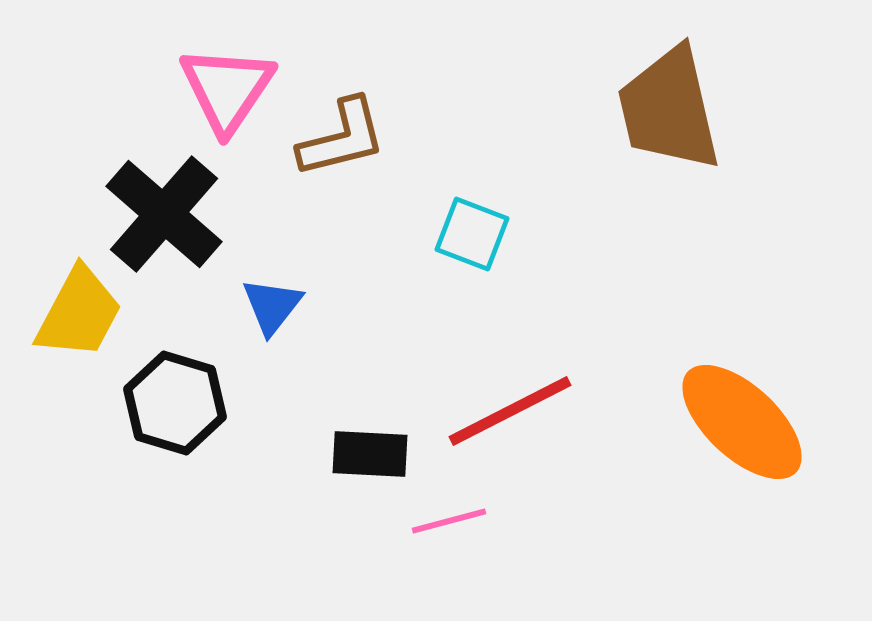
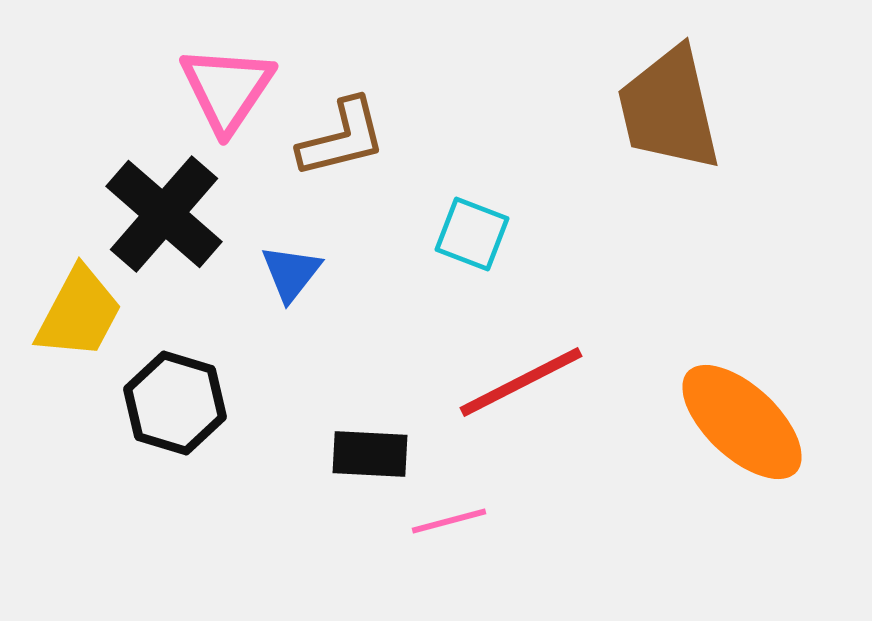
blue triangle: moved 19 px right, 33 px up
red line: moved 11 px right, 29 px up
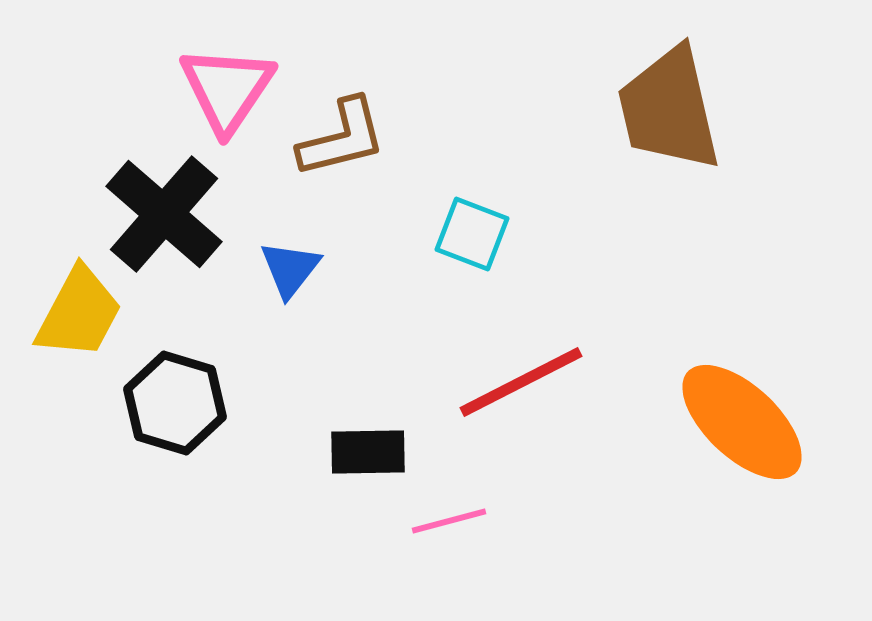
blue triangle: moved 1 px left, 4 px up
black rectangle: moved 2 px left, 2 px up; rotated 4 degrees counterclockwise
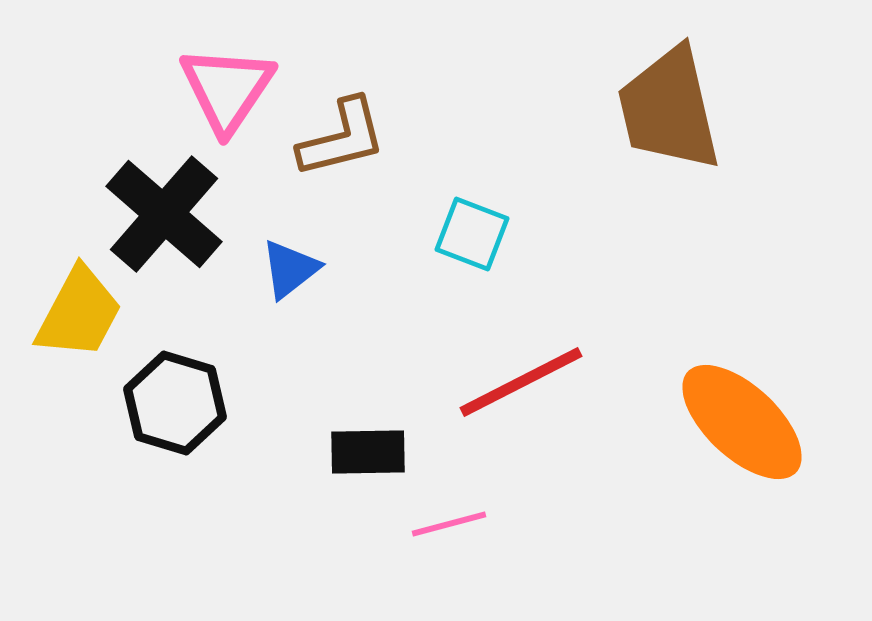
blue triangle: rotated 14 degrees clockwise
pink line: moved 3 px down
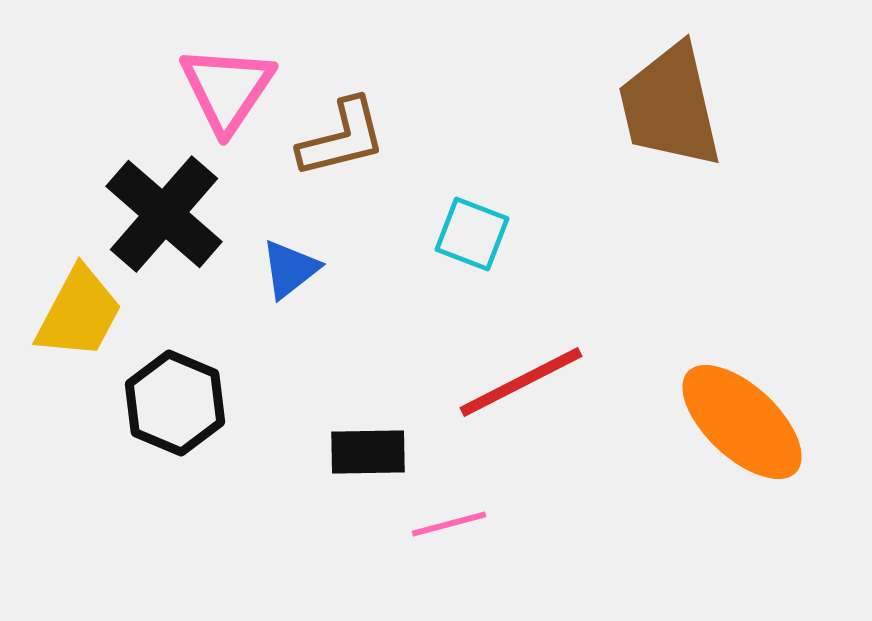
brown trapezoid: moved 1 px right, 3 px up
black hexagon: rotated 6 degrees clockwise
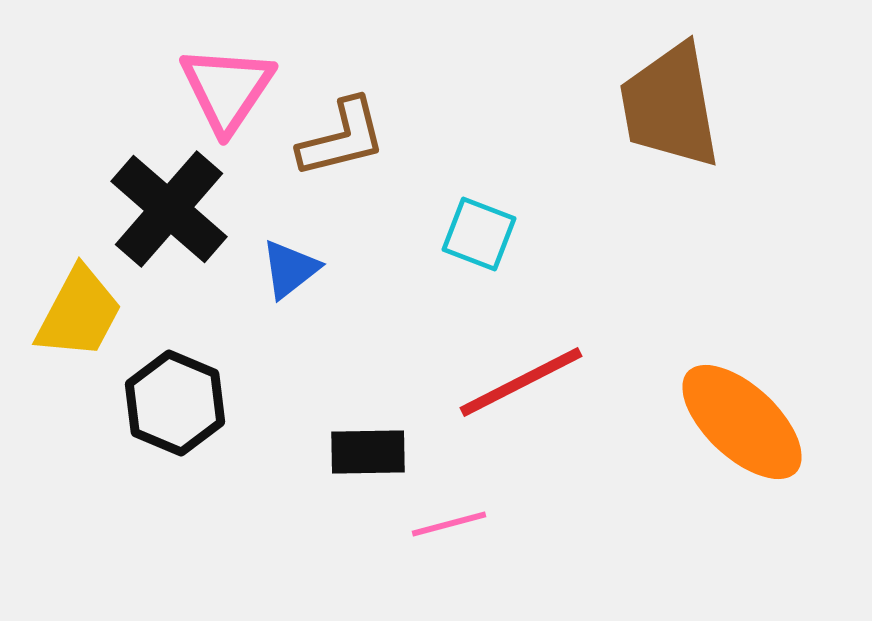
brown trapezoid: rotated 3 degrees clockwise
black cross: moved 5 px right, 5 px up
cyan square: moved 7 px right
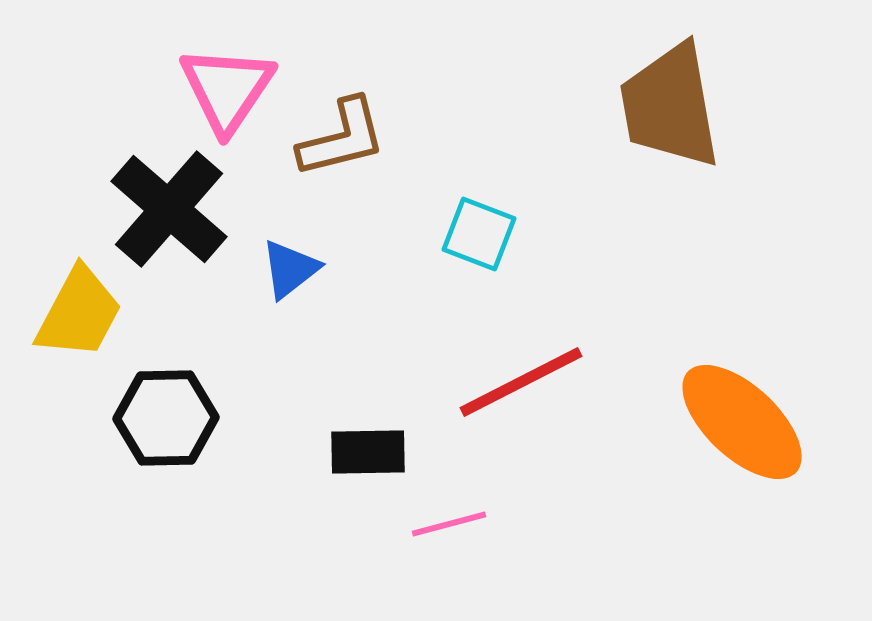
black hexagon: moved 9 px left, 15 px down; rotated 24 degrees counterclockwise
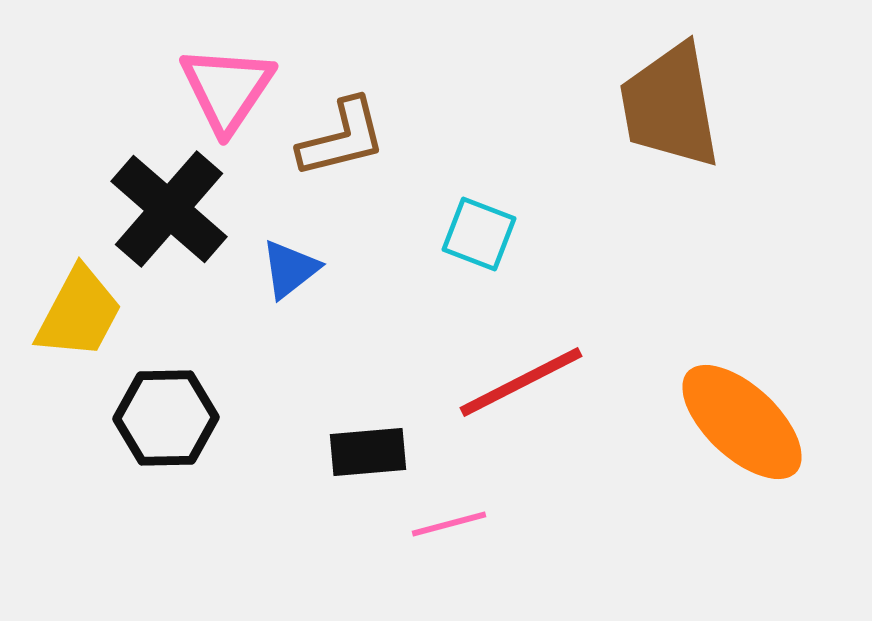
black rectangle: rotated 4 degrees counterclockwise
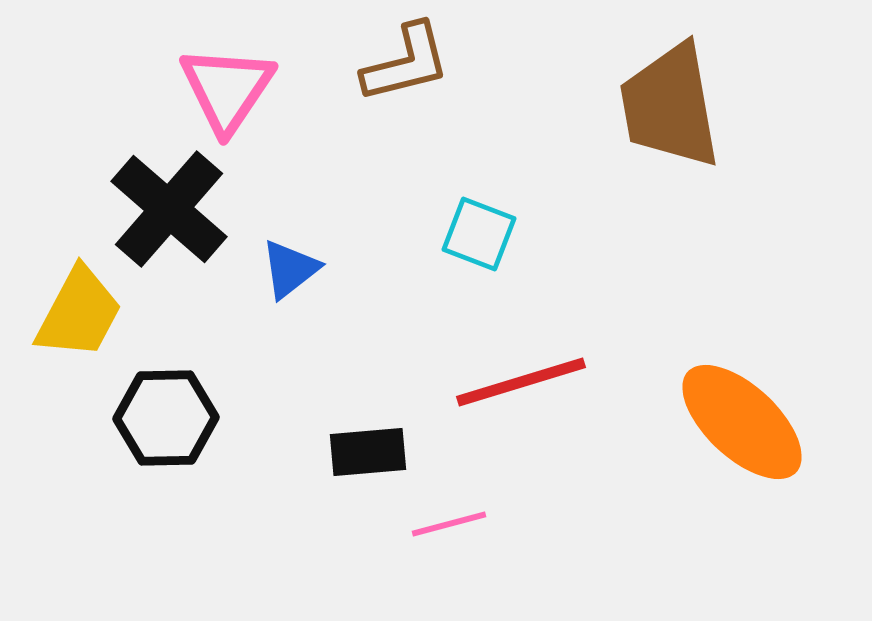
brown L-shape: moved 64 px right, 75 px up
red line: rotated 10 degrees clockwise
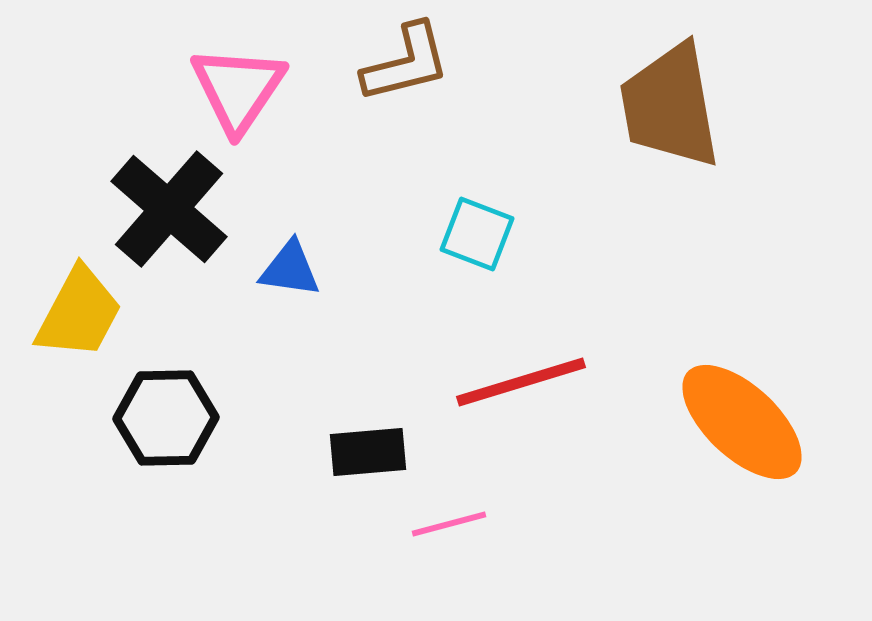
pink triangle: moved 11 px right
cyan square: moved 2 px left
blue triangle: rotated 46 degrees clockwise
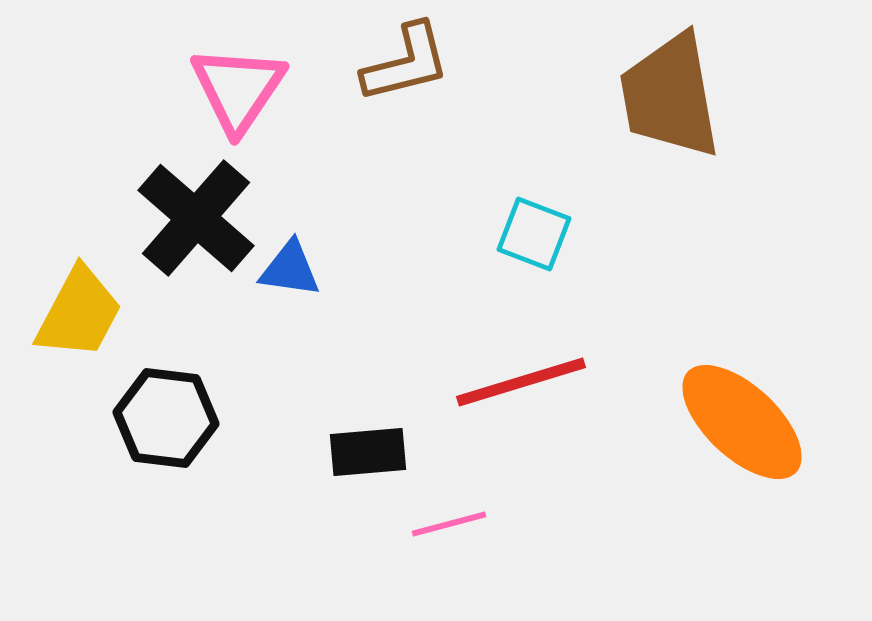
brown trapezoid: moved 10 px up
black cross: moved 27 px right, 9 px down
cyan square: moved 57 px right
black hexagon: rotated 8 degrees clockwise
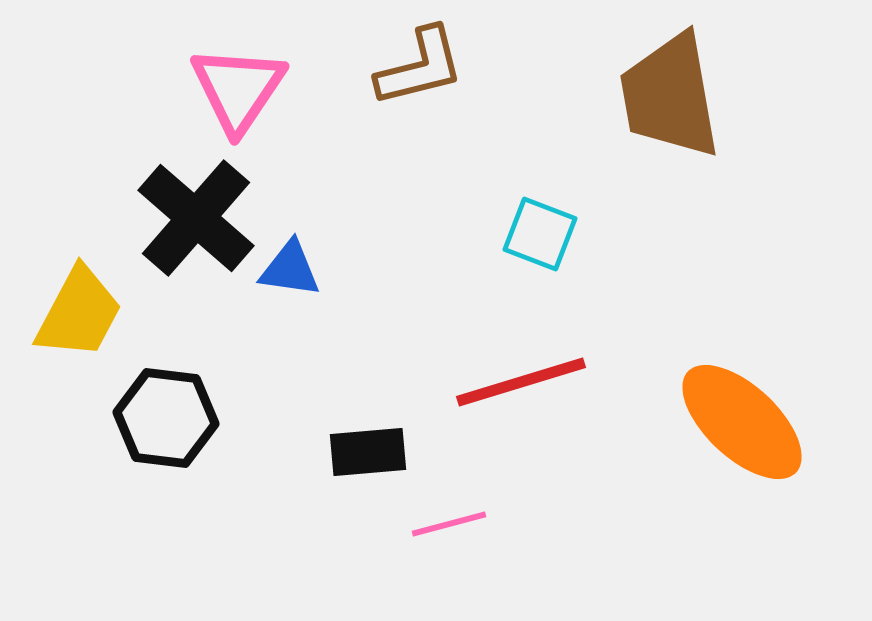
brown L-shape: moved 14 px right, 4 px down
cyan square: moved 6 px right
